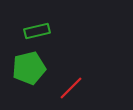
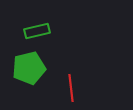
red line: rotated 52 degrees counterclockwise
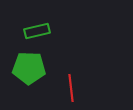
green pentagon: rotated 16 degrees clockwise
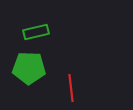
green rectangle: moved 1 px left, 1 px down
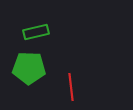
red line: moved 1 px up
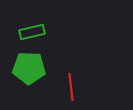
green rectangle: moved 4 px left
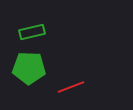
red line: rotated 76 degrees clockwise
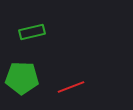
green pentagon: moved 7 px left, 10 px down
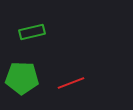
red line: moved 4 px up
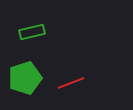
green pentagon: moved 3 px right; rotated 20 degrees counterclockwise
